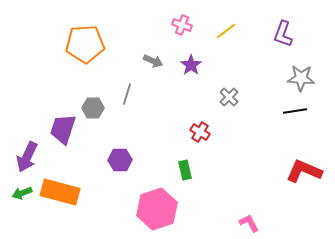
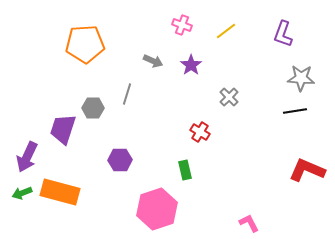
red L-shape: moved 3 px right, 1 px up
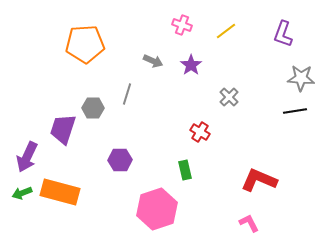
red L-shape: moved 48 px left, 10 px down
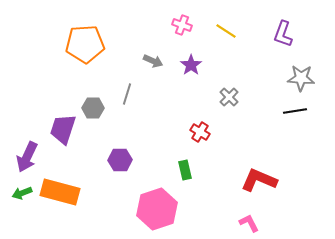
yellow line: rotated 70 degrees clockwise
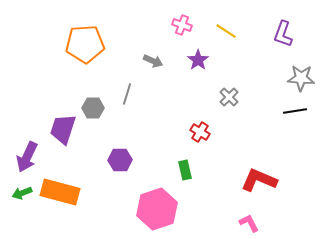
purple star: moved 7 px right, 5 px up
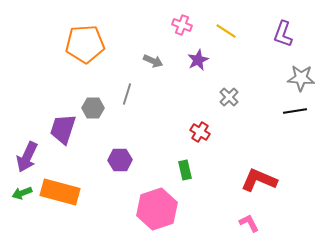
purple star: rotated 10 degrees clockwise
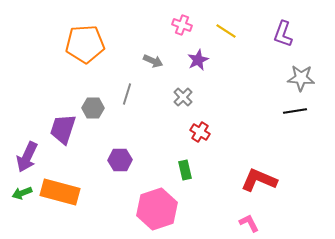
gray cross: moved 46 px left
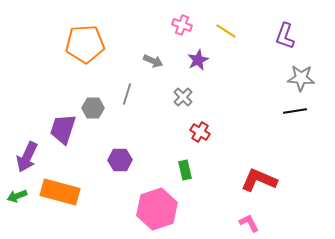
purple L-shape: moved 2 px right, 2 px down
green arrow: moved 5 px left, 3 px down
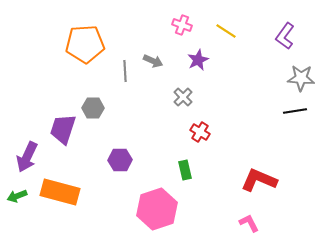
purple L-shape: rotated 16 degrees clockwise
gray line: moved 2 px left, 23 px up; rotated 20 degrees counterclockwise
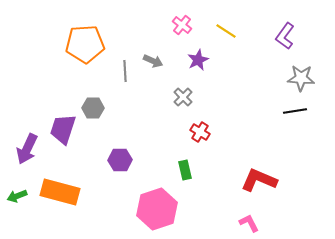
pink cross: rotated 18 degrees clockwise
purple arrow: moved 8 px up
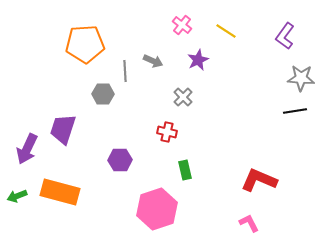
gray hexagon: moved 10 px right, 14 px up
red cross: moved 33 px left; rotated 18 degrees counterclockwise
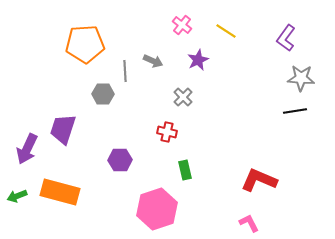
purple L-shape: moved 1 px right, 2 px down
